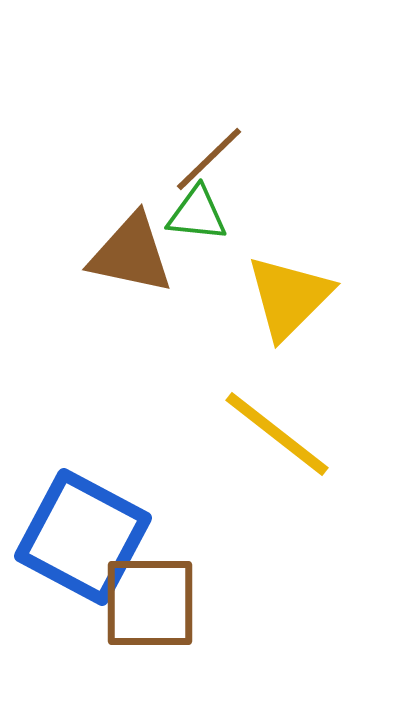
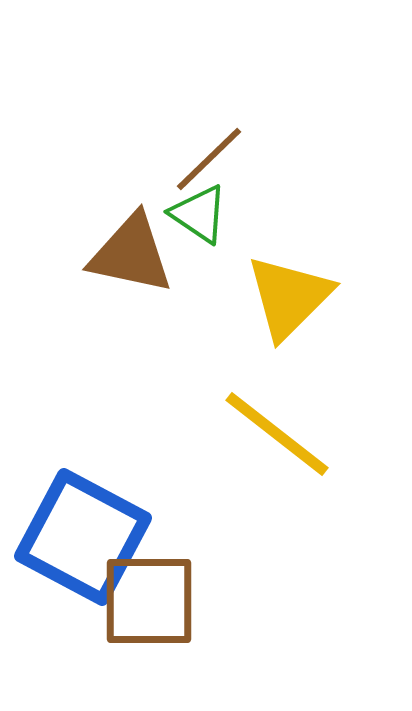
green triangle: moved 2 px right; rotated 28 degrees clockwise
brown square: moved 1 px left, 2 px up
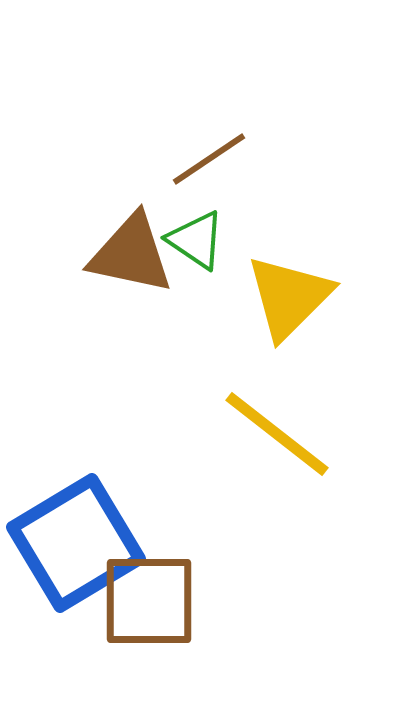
brown line: rotated 10 degrees clockwise
green triangle: moved 3 px left, 26 px down
blue square: moved 7 px left, 6 px down; rotated 31 degrees clockwise
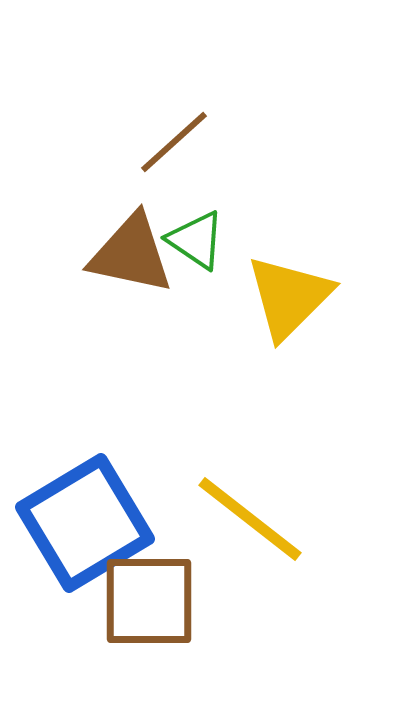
brown line: moved 35 px left, 17 px up; rotated 8 degrees counterclockwise
yellow line: moved 27 px left, 85 px down
blue square: moved 9 px right, 20 px up
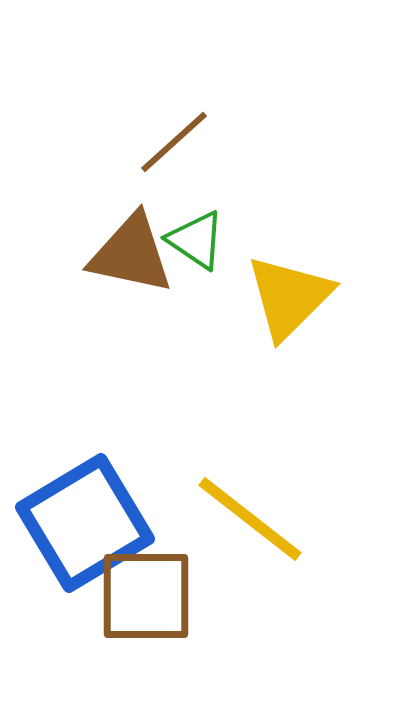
brown square: moved 3 px left, 5 px up
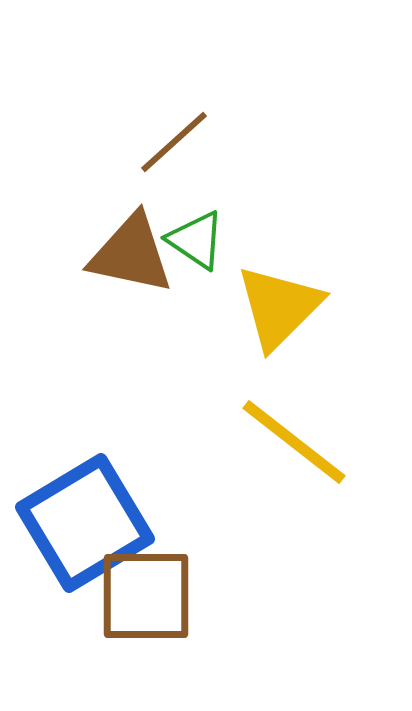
yellow triangle: moved 10 px left, 10 px down
yellow line: moved 44 px right, 77 px up
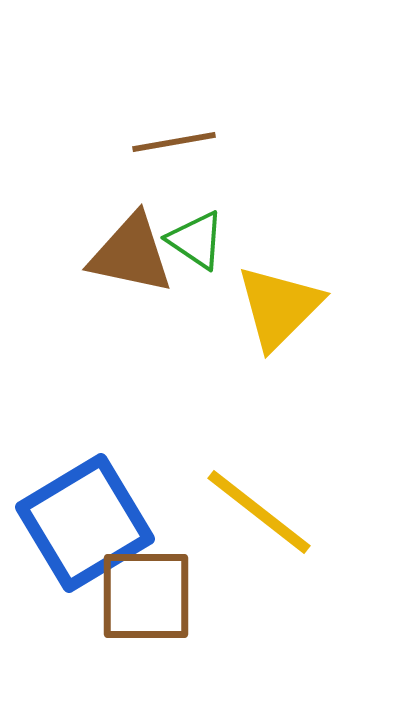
brown line: rotated 32 degrees clockwise
yellow line: moved 35 px left, 70 px down
